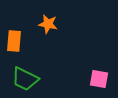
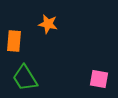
green trapezoid: moved 1 px up; rotated 32 degrees clockwise
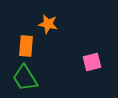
orange rectangle: moved 12 px right, 5 px down
pink square: moved 7 px left, 17 px up; rotated 24 degrees counterclockwise
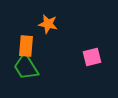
pink square: moved 5 px up
green trapezoid: moved 1 px right, 11 px up
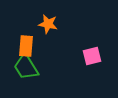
pink square: moved 1 px up
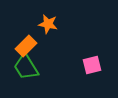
orange rectangle: rotated 40 degrees clockwise
pink square: moved 9 px down
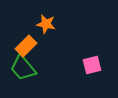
orange star: moved 2 px left
green trapezoid: moved 3 px left, 1 px down; rotated 8 degrees counterclockwise
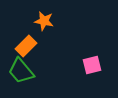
orange star: moved 2 px left, 3 px up
green trapezoid: moved 2 px left, 3 px down
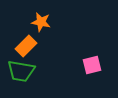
orange star: moved 3 px left, 1 px down
green trapezoid: rotated 40 degrees counterclockwise
